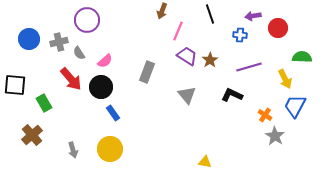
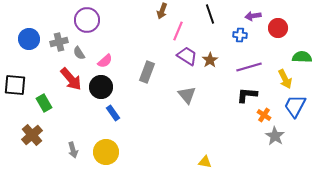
black L-shape: moved 15 px right; rotated 20 degrees counterclockwise
orange cross: moved 1 px left
yellow circle: moved 4 px left, 3 px down
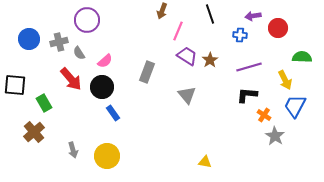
yellow arrow: moved 1 px down
black circle: moved 1 px right
brown cross: moved 2 px right, 3 px up
yellow circle: moved 1 px right, 4 px down
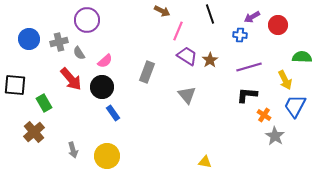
brown arrow: rotated 84 degrees counterclockwise
purple arrow: moved 1 px left, 1 px down; rotated 21 degrees counterclockwise
red circle: moved 3 px up
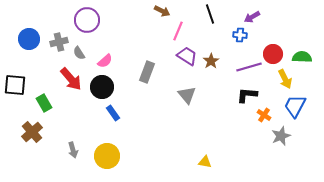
red circle: moved 5 px left, 29 px down
brown star: moved 1 px right, 1 px down
yellow arrow: moved 1 px up
brown cross: moved 2 px left
gray star: moved 6 px right; rotated 18 degrees clockwise
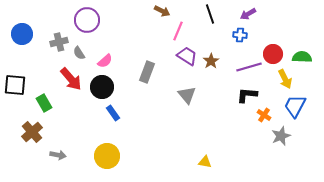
purple arrow: moved 4 px left, 3 px up
blue circle: moved 7 px left, 5 px up
gray arrow: moved 15 px left, 5 px down; rotated 63 degrees counterclockwise
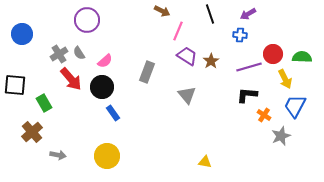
gray cross: moved 12 px down; rotated 18 degrees counterclockwise
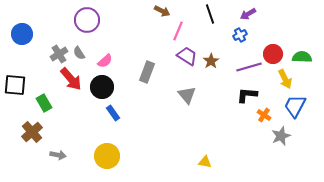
blue cross: rotated 32 degrees counterclockwise
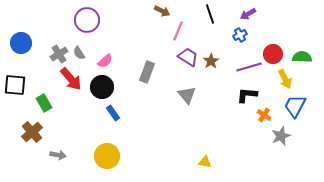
blue circle: moved 1 px left, 9 px down
purple trapezoid: moved 1 px right, 1 px down
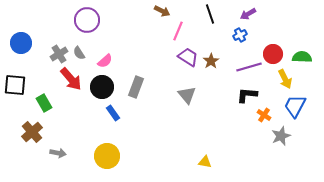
gray rectangle: moved 11 px left, 15 px down
gray arrow: moved 2 px up
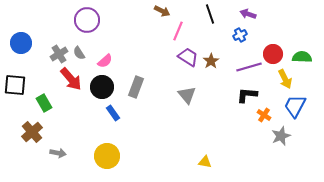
purple arrow: rotated 49 degrees clockwise
